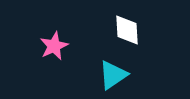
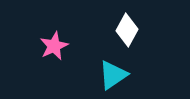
white diamond: rotated 32 degrees clockwise
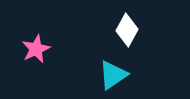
pink star: moved 18 px left, 3 px down
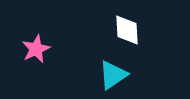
white diamond: rotated 32 degrees counterclockwise
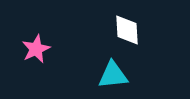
cyan triangle: rotated 28 degrees clockwise
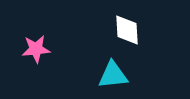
pink star: rotated 20 degrees clockwise
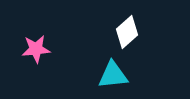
white diamond: moved 2 px down; rotated 52 degrees clockwise
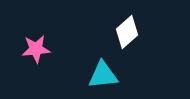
cyan triangle: moved 10 px left
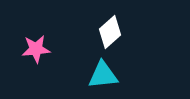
white diamond: moved 17 px left
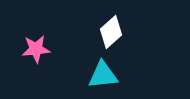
white diamond: moved 1 px right
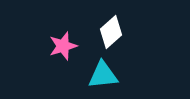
pink star: moved 27 px right, 3 px up; rotated 12 degrees counterclockwise
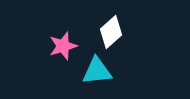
cyan triangle: moved 6 px left, 4 px up
